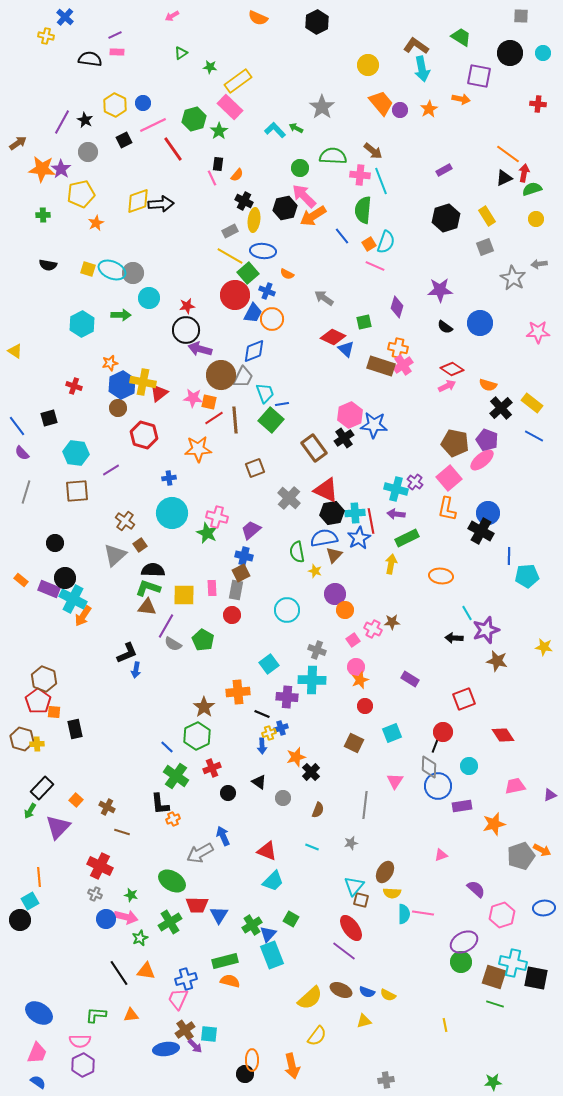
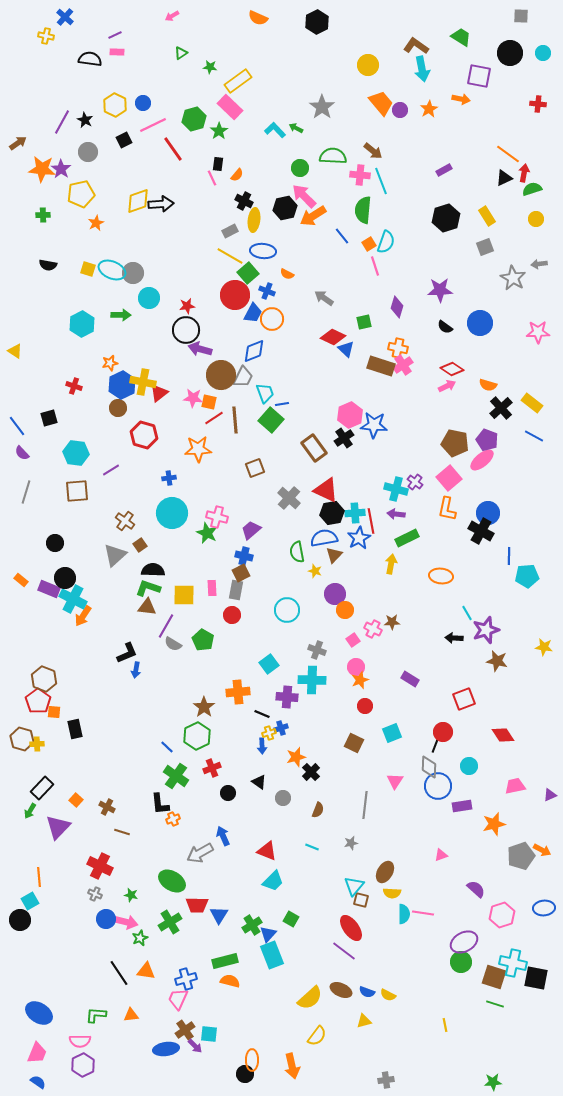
pink line at (375, 266): rotated 48 degrees clockwise
pink arrow at (126, 917): moved 5 px down
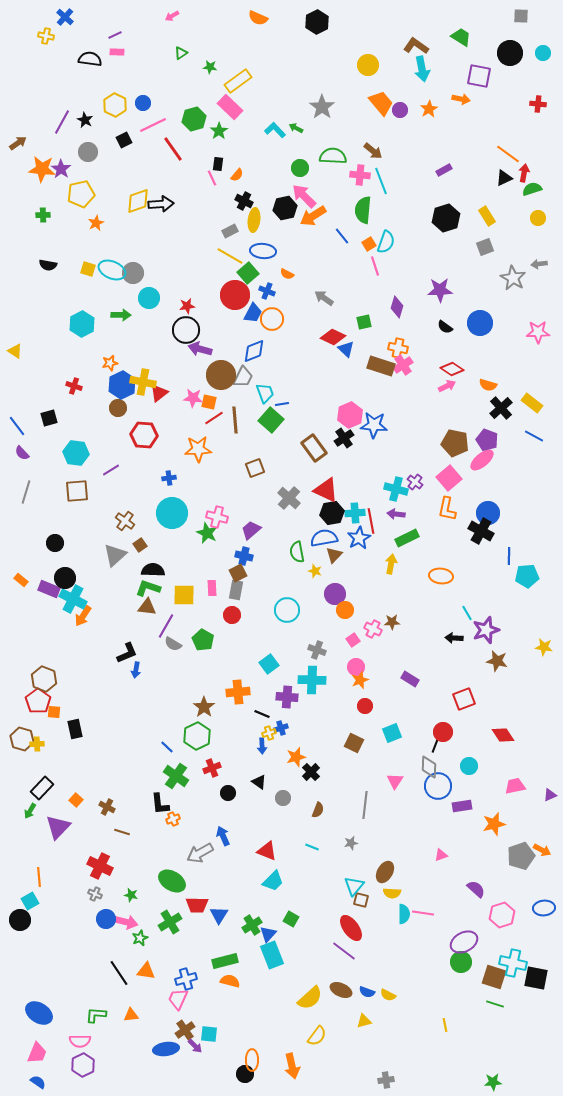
yellow circle at (536, 219): moved 2 px right, 1 px up
red hexagon at (144, 435): rotated 12 degrees counterclockwise
brown square at (241, 573): moved 3 px left
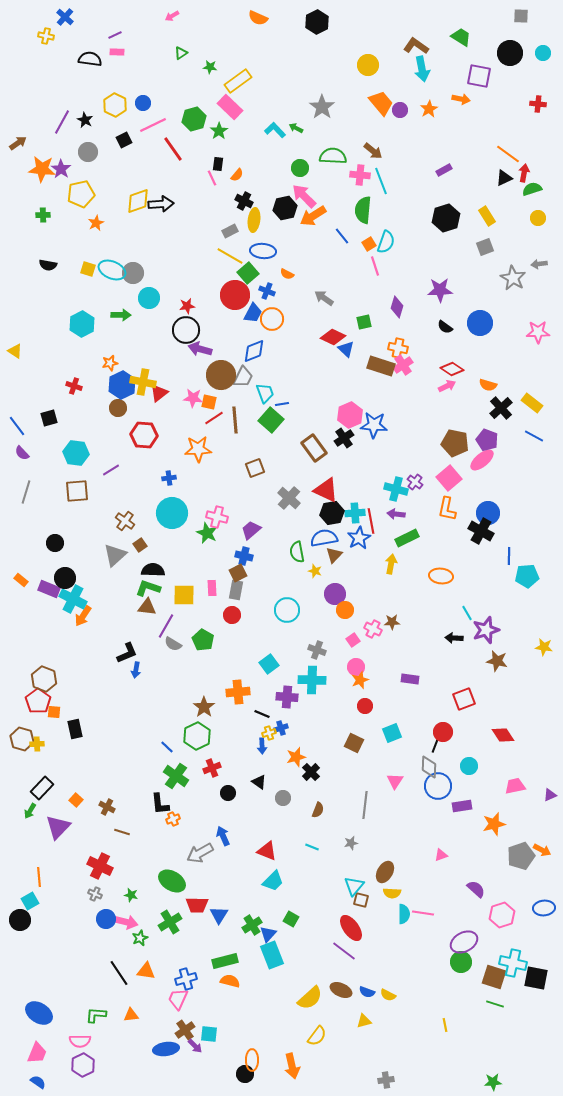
purple rectangle at (410, 679): rotated 24 degrees counterclockwise
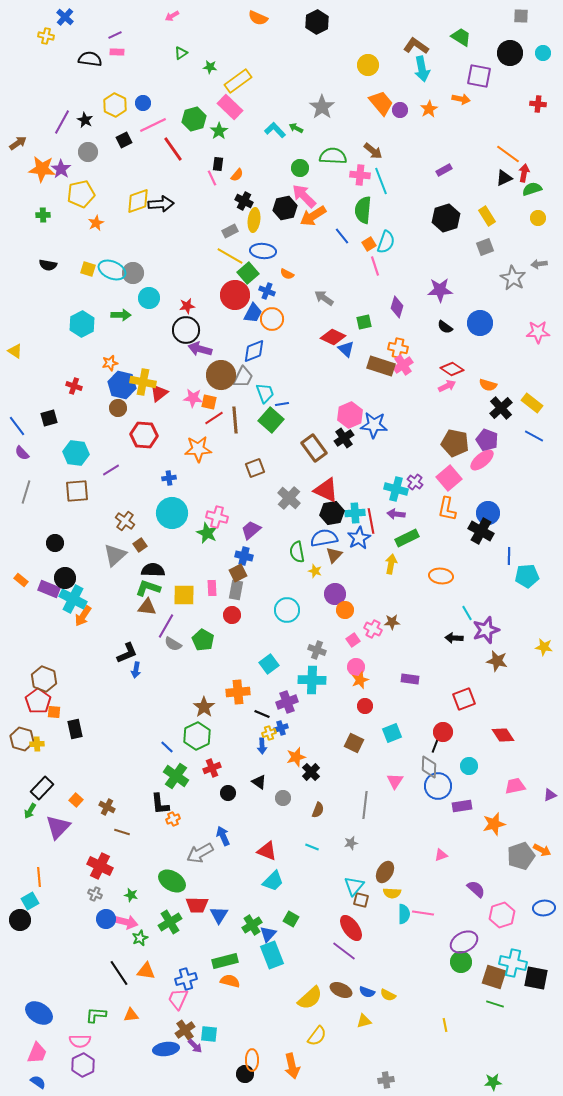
blue hexagon at (122, 385): rotated 20 degrees counterclockwise
purple cross at (287, 697): moved 5 px down; rotated 25 degrees counterclockwise
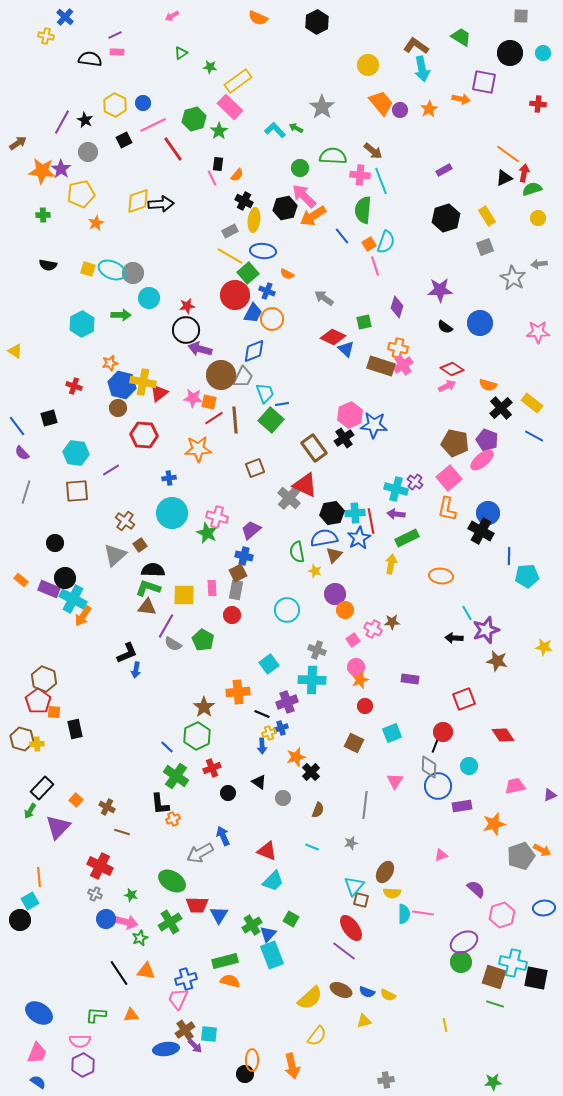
purple square at (479, 76): moved 5 px right, 6 px down
orange star at (42, 169): moved 2 px down
red triangle at (326, 490): moved 21 px left, 5 px up
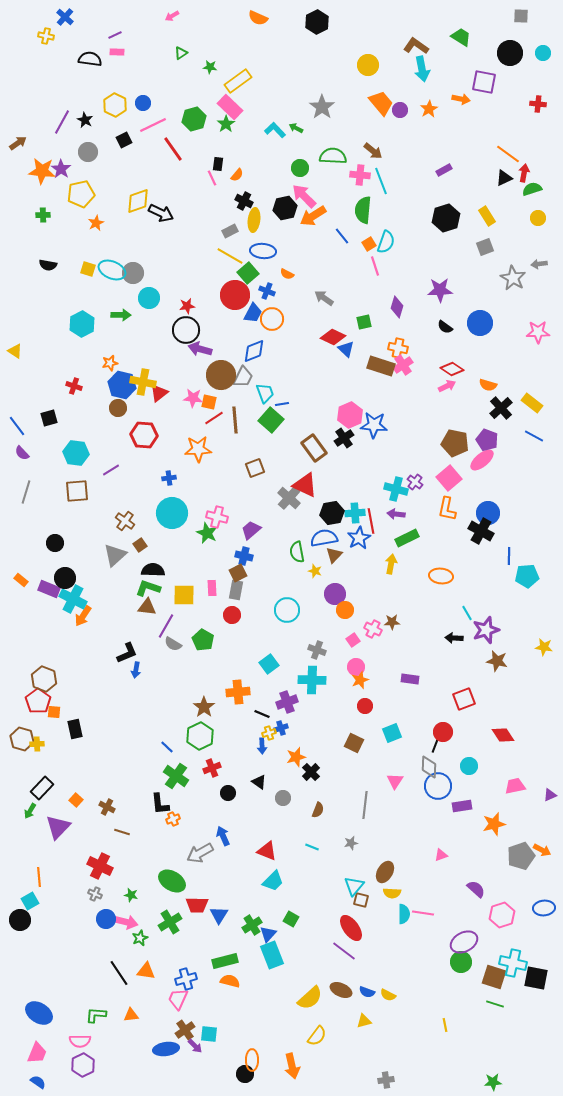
green star at (219, 131): moved 7 px right, 7 px up
black arrow at (161, 204): moved 9 px down; rotated 30 degrees clockwise
green hexagon at (197, 736): moved 3 px right
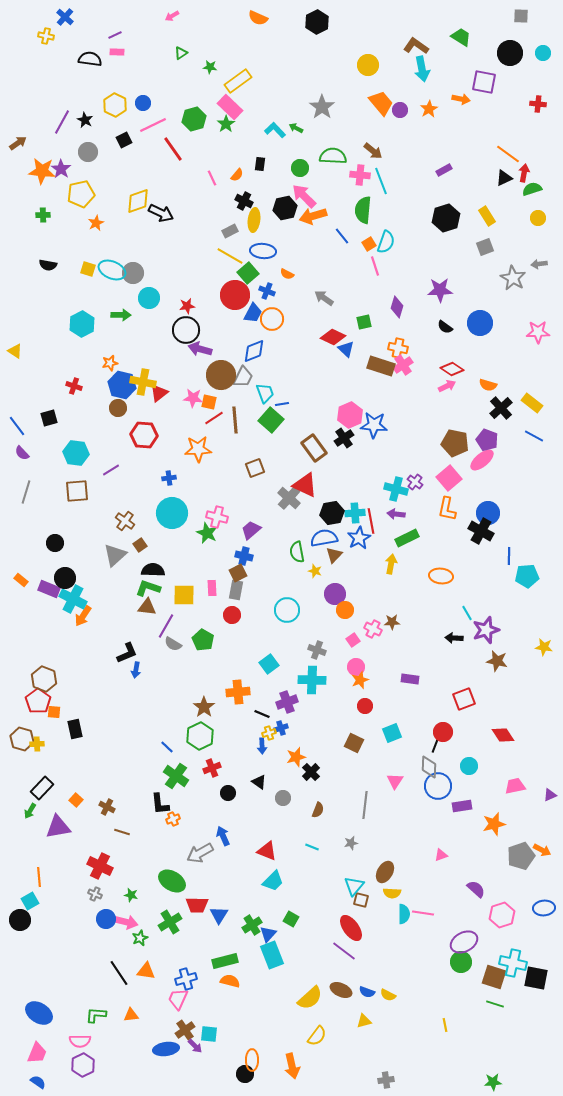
black rectangle at (218, 164): moved 42 px right
orange arrow at (313, 216): rotated 16 degrees clockwise
purple triangle at (58, 827): rotated 36 degrees clockwise
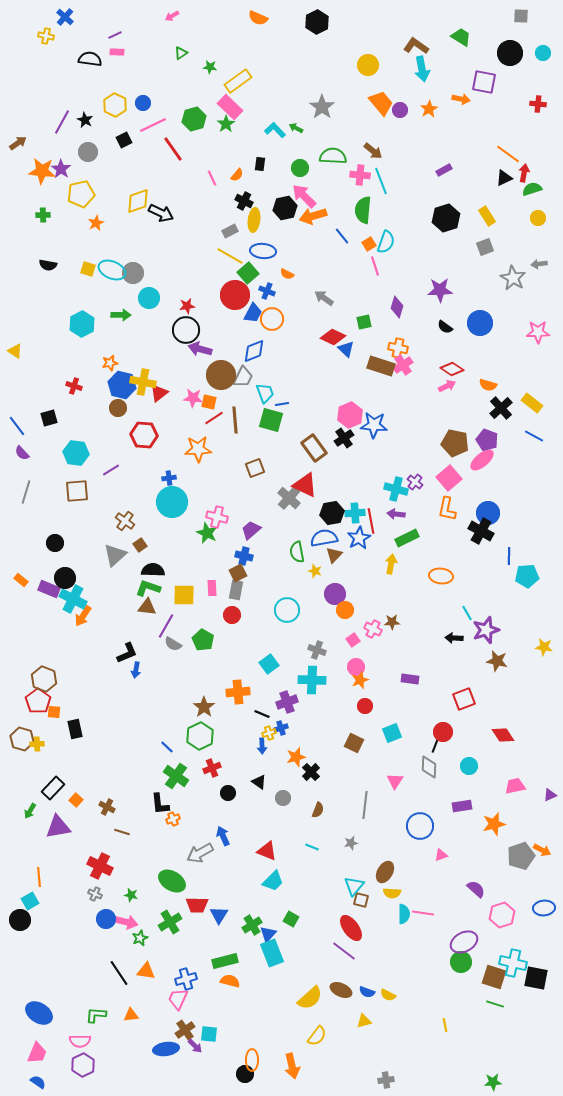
green square at (271, 420): rotated 25 degrees counterclockwise
cyan circle at (172, 513): moved 11 px up
blue circle at (438, 786): moved 18 px left, 40 px down
black rectangle at (42, 788): moved 11 px right
cyan rectangle at (272, 955): moved 2 px up
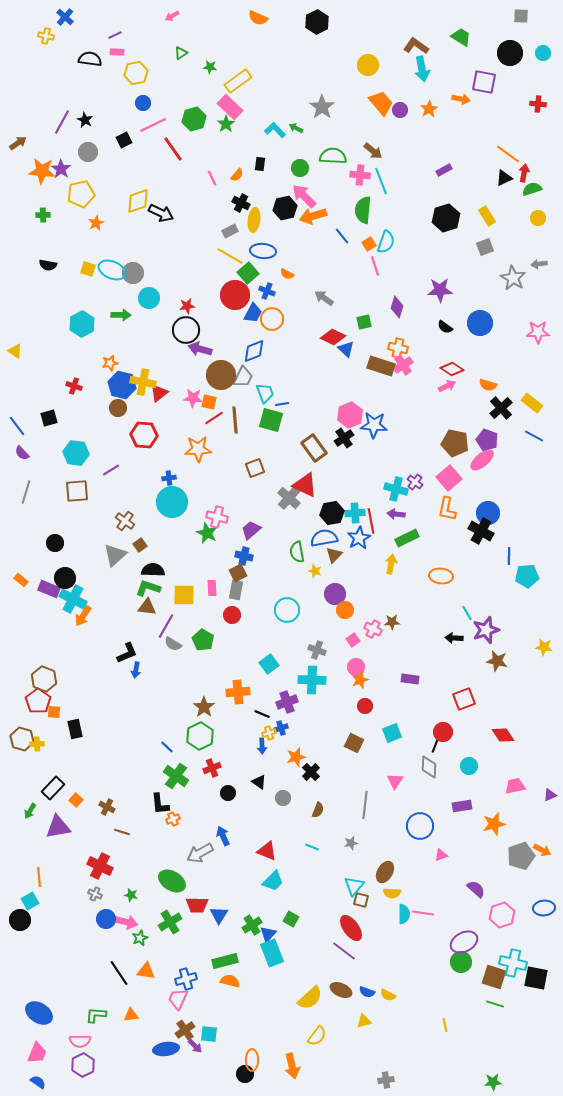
yellow hexagon at (115, 105): moved 21 px right, 32 px up; rotated 20 degrees clockwise
black cross at (244, 201): moved 3 px left, 2 px down
